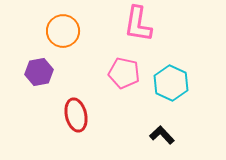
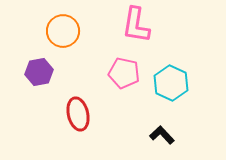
pink L-shape: moved 2 px left, 1 px down
red ellipse: moved 2 px right, 1 px up
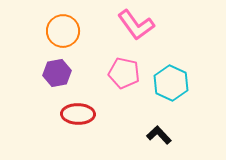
pink L-shape: rotated 45 degrees counterclockwise
purple hexagon: moved 18 px right, 1 px down
red ellipse: rotated 76 degrees counterclockwise
black L-shape: moved 3 px left
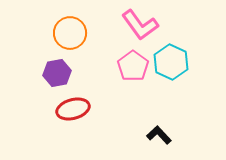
pink L-shape: moved 4 px right
orange circle: moved 7 px right, 2 px down
pink pentagon: moved 9 px right, 7 px up; rotated 24 degrees clockwise
cyan hexagon: moved 21 px up
red ellipse: moved 5 px left, 5 px up; rotated 16 degrees counterclockwise
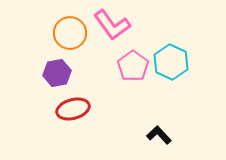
pink L-shape: moved 28 px left
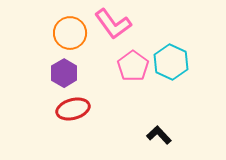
pink L-shape: moved 1 px right, 1 px up
purple hexagon: moved 7 px right; rotated 20 degrees counterclockwise
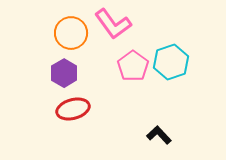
orange circle: moved 1 px right
cyan hexagon: rotated 16 degrees clockwise
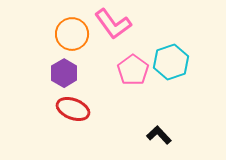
orange circle: moved 1 px right, 1 px down
pink pentagon: moved 4 px down
red ellipse: rotated 36 degrees clockwise
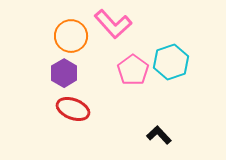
pink L-shape: rotated 6 degrees counterclockwise
orange circle: moved 1 px left, 2 px down
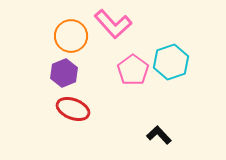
purple hexagon: rotated 8 degrees clockwise
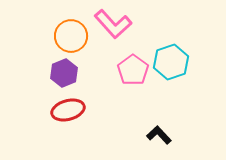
red ellipse: moved 5 px left, 1 px down; rotated 36 degrees counterclockwise
